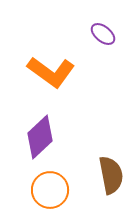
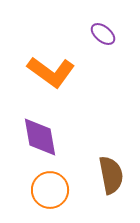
purple diamond: rotated 57 degrees counterclockwise
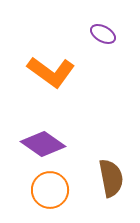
purple ellipse: rotated 10 degrees counterclockwise
purple diamond: moved 3 px right, 7 px down; rotated 45 degrees counterclockwise
brown semicircle: moved 3 px down
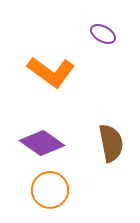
purple diamond: moved 1 px left, 1 px up
brown semicircle: moved 35 px up
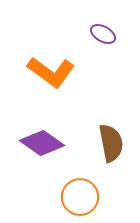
orange circle: moved 30 px right, 7 px down
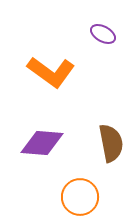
purple diamond: rotated 30 degrees counterclockwise
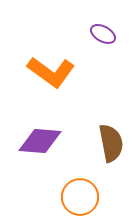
purple diamond: moved 2 px left, 2 px up
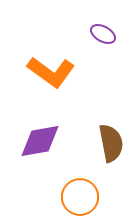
purple diamond: rotated 15 degrees counterclockwise
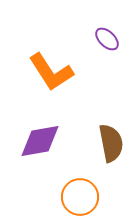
purple ellipse: moved 4 px right, 5 px down; rotated 15 degrees clockwise
orange L-shape: rotated 21 degrees clockwise
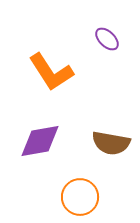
brown semicircle: rotated 111 degrees clockwise
